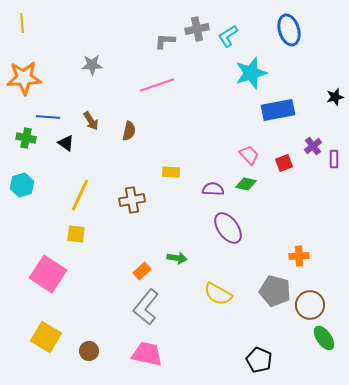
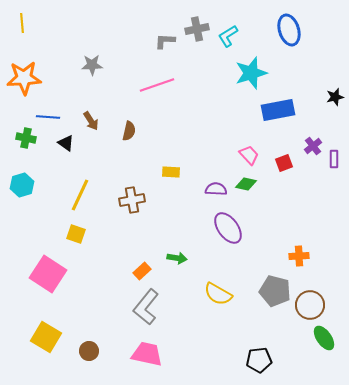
purple semicircle at (213, 189): moved 3 px right
yellow square at (76, 234): rotated 12 degrees clockwise
black pentagon at (259, 360): rotated 30 degrees counterclockwise
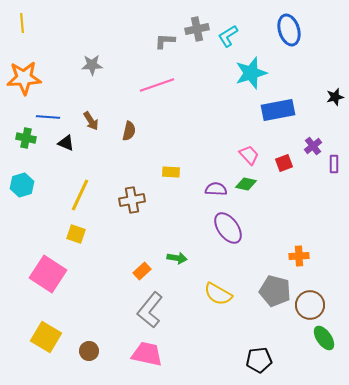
black triangle at (66, 143): rotated 12 degrees counterclockwise
purple rectangle at (334, 159): moved 5 px down
gray L-shape at (146, 307): moved 4 px right, 3 px down
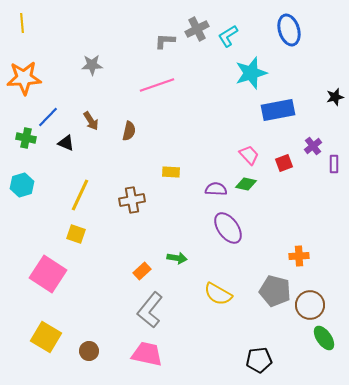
gray cross at (197, 29): rotated 15 degrees counterclockwise
blue line at (48, 117): rotated 50 degrees counterclockwise
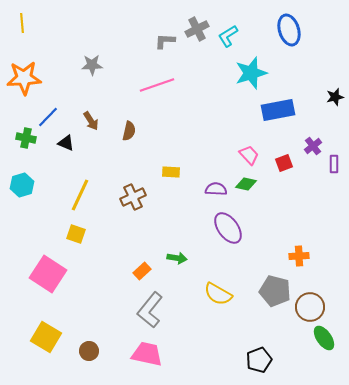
brown cross at (132, 200): moved 1 px right, 3 px up; rotated 15 degrees counterclockwise
brown circle at (310, 305): moved 2 px down
black pentagon at (259, 360): rotated 15 degrees counterclockwise
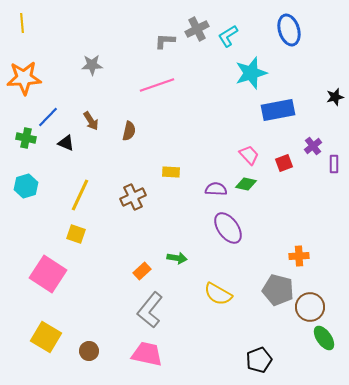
cyan hexagon at (22, 185): moved 4 px right, 1 px down
gray pentagon at (275, 291): moved 3 px right, 1 px up
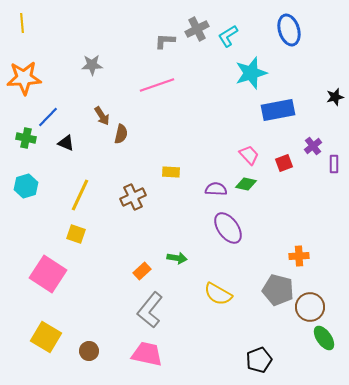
brown arrow at (91, 121): moved 11 px right, 5 px up
brown semicircle at (129, 131): moved 8 px left, 3 px down
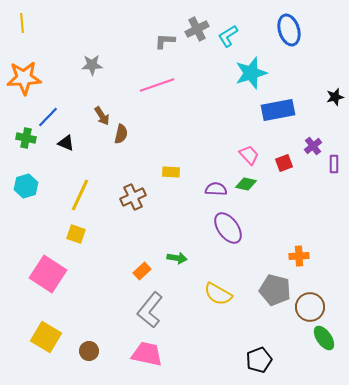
gray pentagon at (278, 290): moved 3 px left
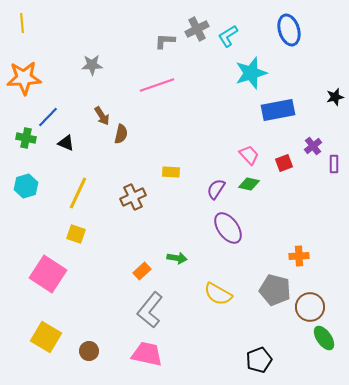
green diamond at (246, 184): moved 3 px right
purple semicircle at (216, 189): rotated 60 degrees counterclockwise
yellow line at (80, 195): moved 2 px left, 2 px up
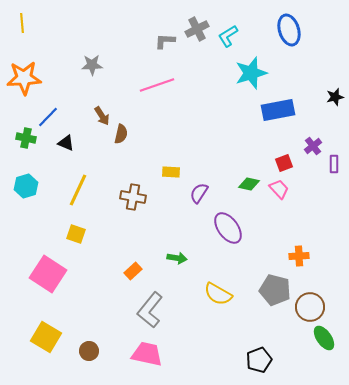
pink trapezoid at (249, 155): moved 30 px right, 34 px down
purple semicircle at (216, 189): moved 17 px left, 4 px down
yellow line at (78, 193): moved 3 px up
brown cross at (133, 197): rotated 35 degrees clockwise
orange rectangle at (142, 271): moved 9 px left
